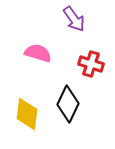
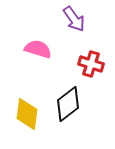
pink semicircle: moved 4 px up
black diamond: rotated 27 degrees clockwise
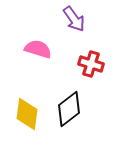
black diamond: moved 1 px right, 5 px down
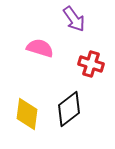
pink semicircle: moved 2 px right, 1 px up
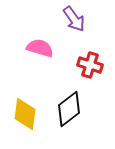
red cross: moved 1 px left, 1 px down
yellow diamond: moved 2 px left
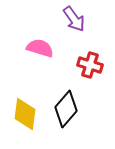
black diamond: moved 3 px left; rotated 12 degrees counterclockwise
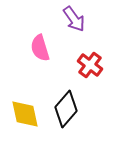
pink semicircle: rotated 124 degrees counterclockwise
red cross: rotated 20 degrees clockwise
yellow diamond: rotated 20 degrees counterclockwise
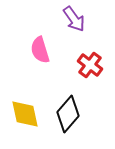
pink semicircle: moved 2 px down
black diamond: moved 2 px right, 5 px down
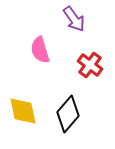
yellow diamond: moved 2 px left, 3 px up
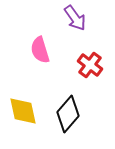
purple arrow: moved 1 px right, 1 px up
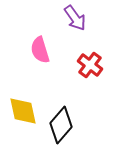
black diamond: moved 7 px left, 11 px down
